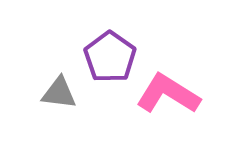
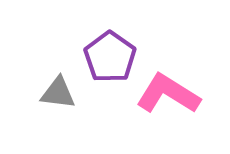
gray triangle: moved 1 px left
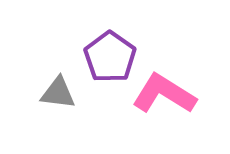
pink L-shape: moved 4 px left
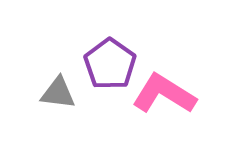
purple pentagon: moved 7 px down
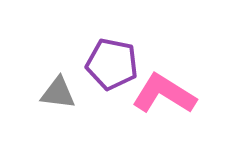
purple pentagon: moved 2 px right; rotated 24 degrees counterclockwise
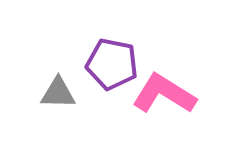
gray triangle: rotated 6 degrees counterclockwise
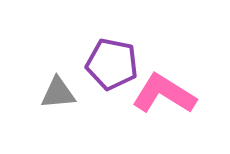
gray triangle: rotated 6 degrees counterclockwise
